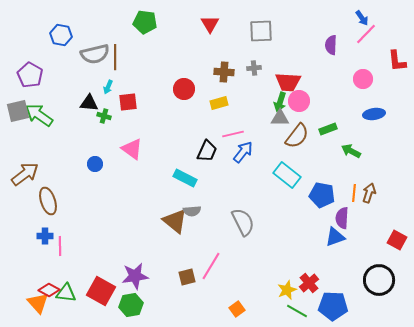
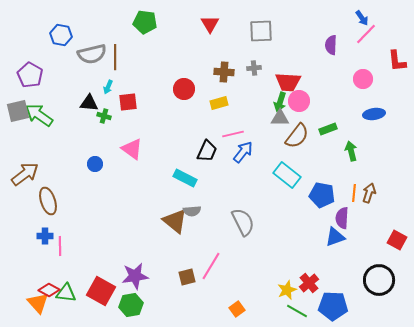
gray semicircle at (95, 54): moved 3 px left
green arrow at (351, 151): rotated 48 degrees clockwise
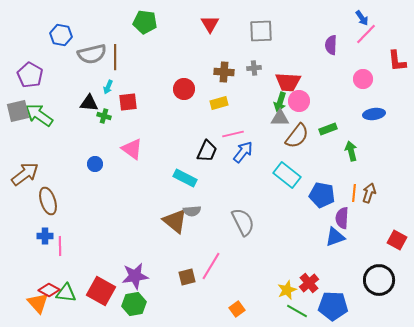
green hexagon at (131, 305): moved 3 px right, 1 px up
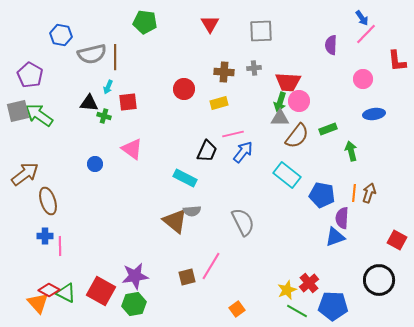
green triangle at (66, 293): rotated 20 degrees clockwise
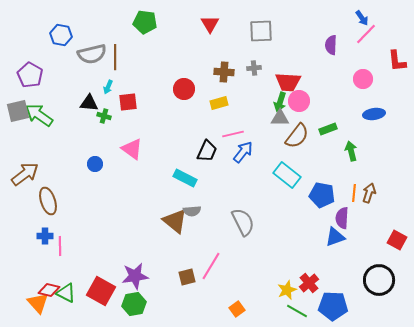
red diamond at (49, 290): rotated 15 degrees counterclockwise
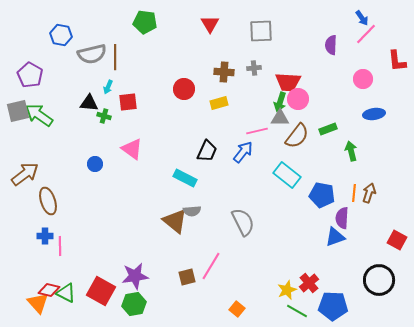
pink circle at (299, 101): moved 1 px left, 2 px up
pink line at (233, 134): moved 24 px right, 3 px up
orange square at (237, 309): rotated 14 degrees counterclockwise
